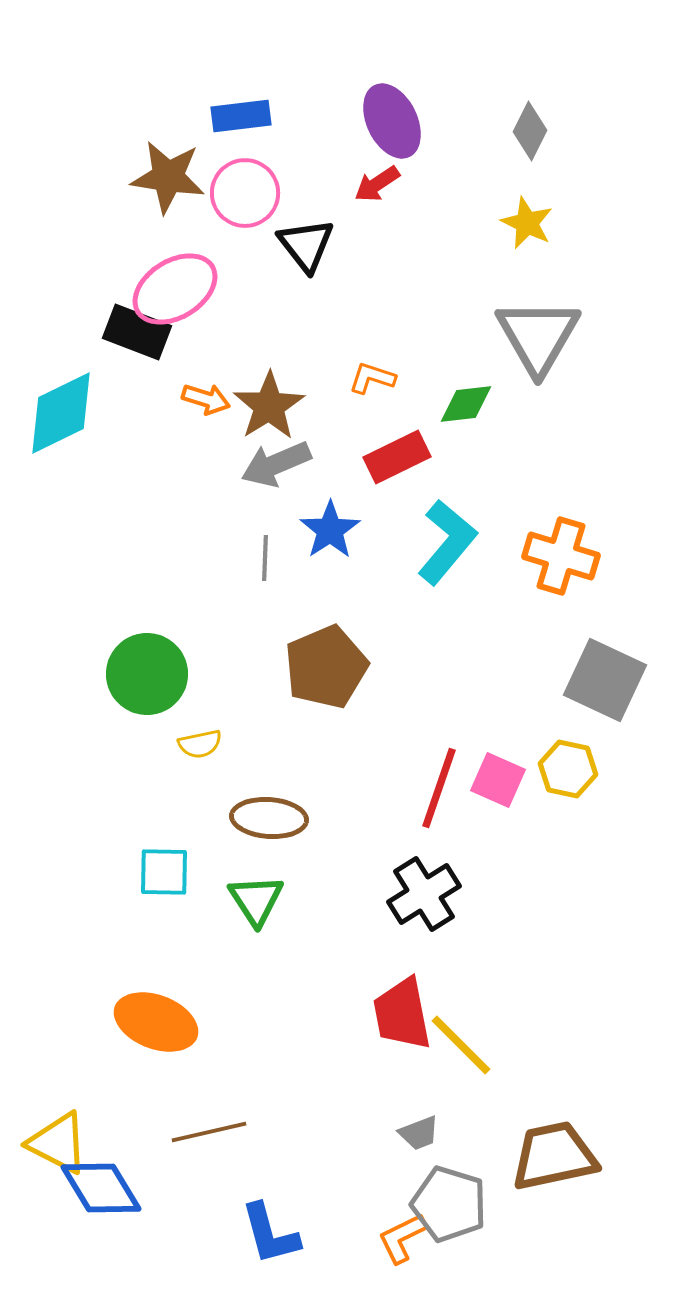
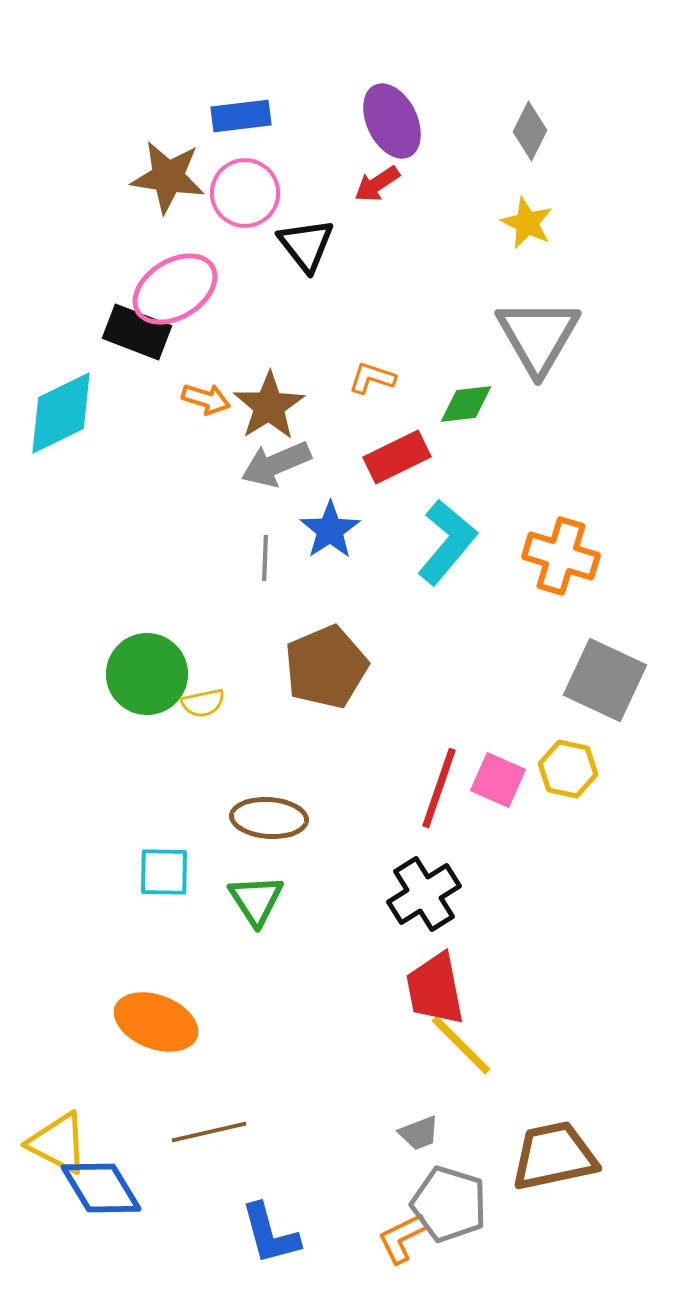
yellow semicircle at (200, 744): moved 3 px right, 41 px up
red trapezoid at (402, 1014): moved 33 px right, 25 px up
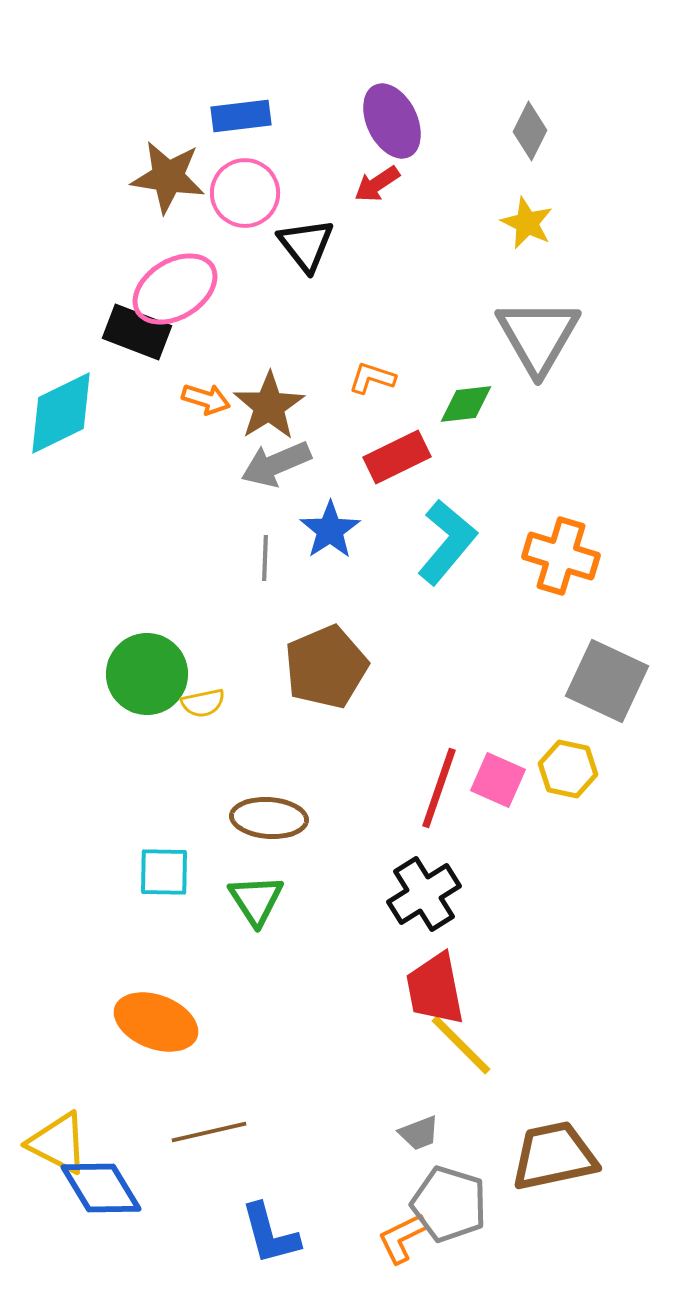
gray square at (605, 680): moved 2 px right, 1 px down
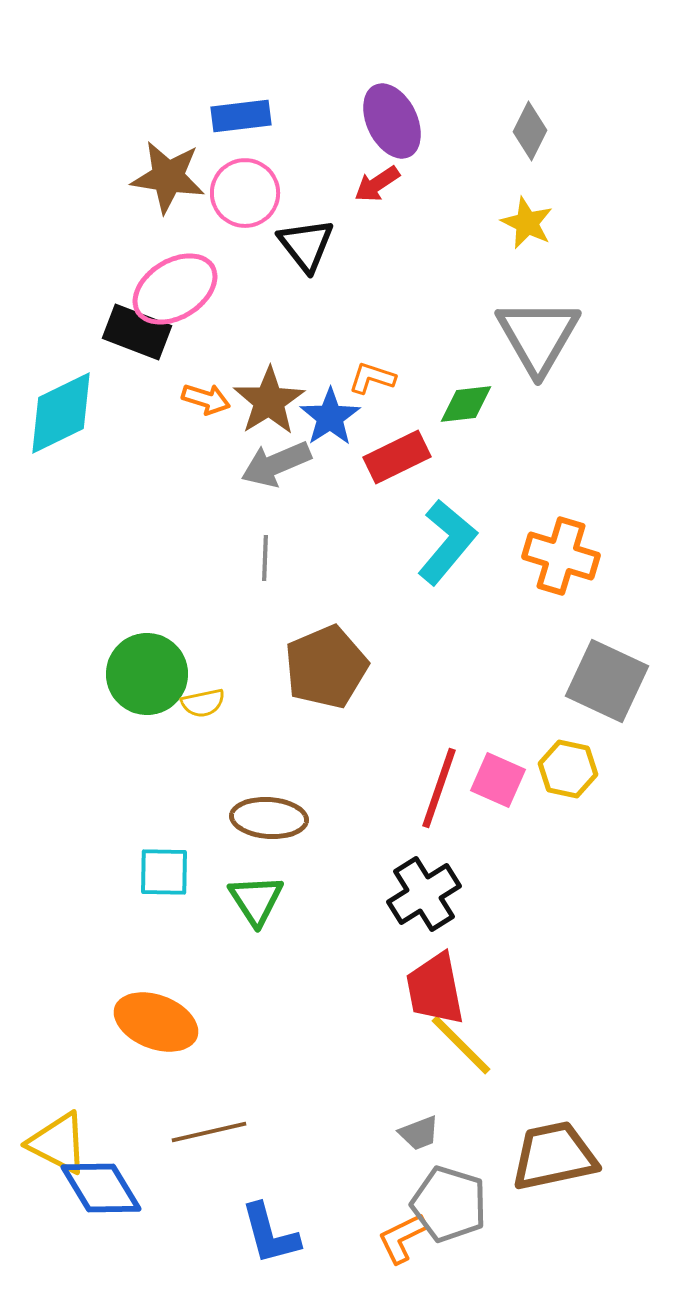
brown star at (269, 406): moved 5 px up
blue star at (330, 530): moved 113 px up
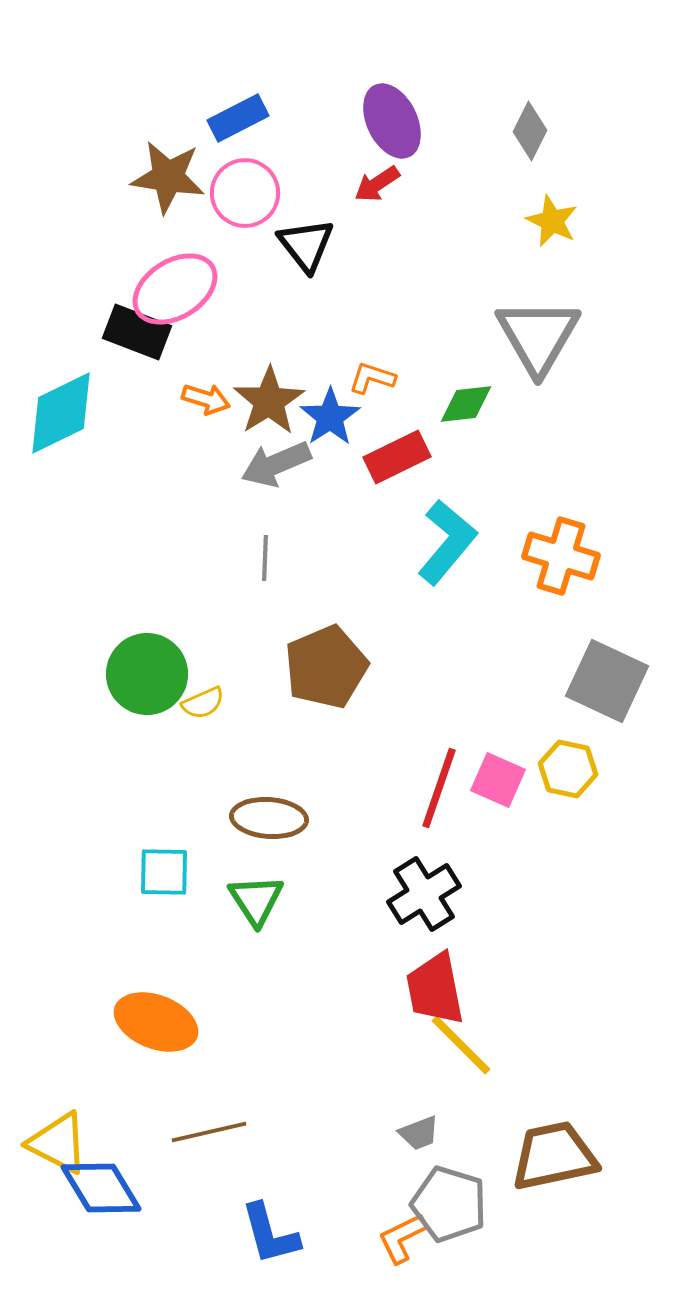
blue rectangle at (241, 116): moved 3 px left, 2 px down; rotated 20 degrees counterclockwise
yellow star at (527, 223): moved 25 px right, 2 px up
yellow semicircle at (203, 703): rotated 12 degrees counterclockwise
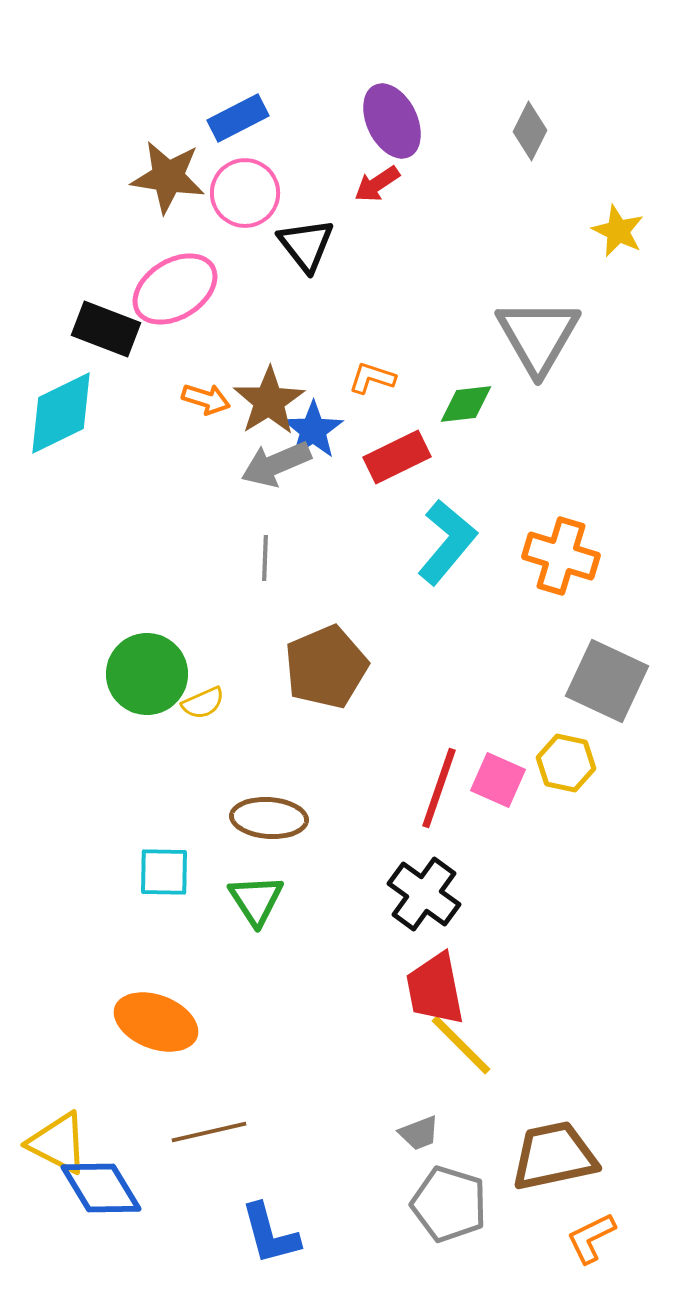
yellow star at (552, 221): moved 66 px right, 10 px down
black rectangle at (137, 332): moved 31 px left, 3 px up
blue star at (330, 417): moved 17 px left, 13 px down
yellow hexagon at (568, 769): moved 2 px left, 6 px up
black cross at (424, 894): rotated 22 degrees counterclockwise
orange L-shape at (402, 1238): moved 189 px right
